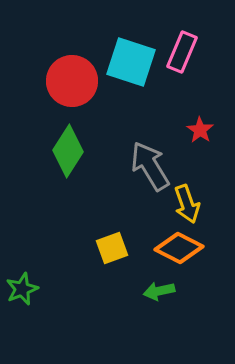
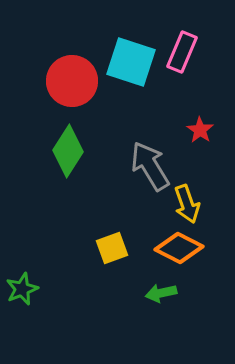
green arrow: moved 2 px right, 2 px down
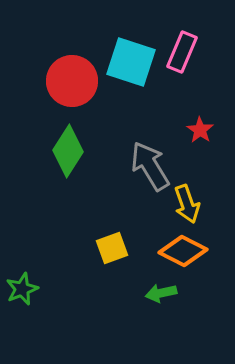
orange diamond: moved 4 px right, 3 px down
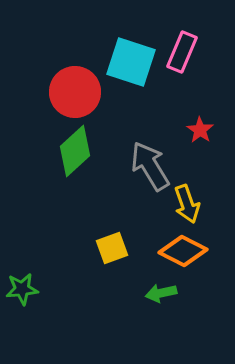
red circle: moved 3 px right, 11 px down
green diamond: moved 7 px right; rotated 15 degrees clockwise
green star: rotated 16 degrees clockwise
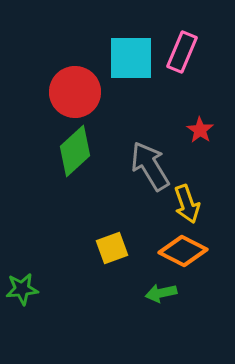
cyan square: moved 4 px up; rotated 18 degrees counterclockwise
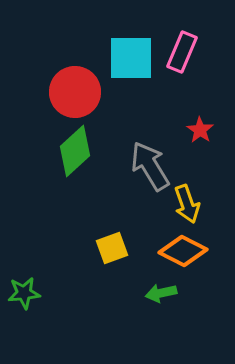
green star: moved 2 px right, 4 px down
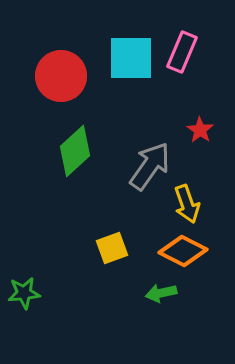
red circle: moved 14 px left, 16 px up
gray arrow: rotated 66 degrees clockwise
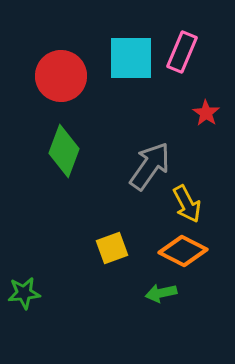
red star: moved 6 px right, 17 px up
green diamond: moved 11 px left; rotated 27 degrees counterclockwise
yellow arrow: rotated 9 degrees counterclockwise
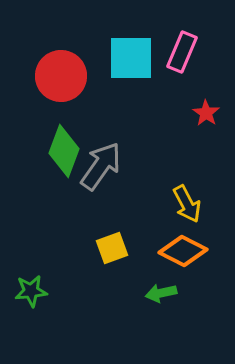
gray arrow: moved 49 px left
green star: moved 7 px right, 2 px up
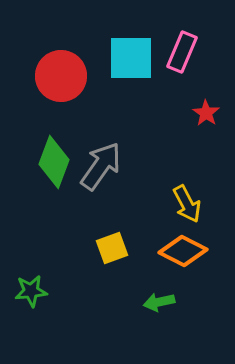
green diamond: moved 10 px left, 11 px down
green arrow: moved 2 px left, 9 px down
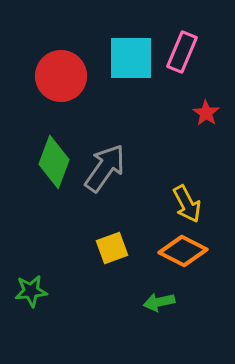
gray arrow: moved 4 px right, 2 px down
